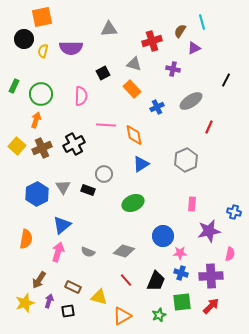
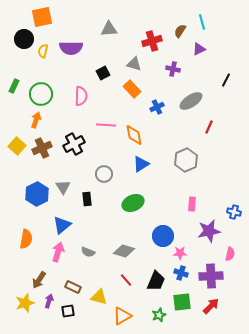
purple triangle at (194, 48): moved 5 px right, 1 px down
black rectangle at (88, 190): moved 1 px left, 9 px down; rotated 64 degrees clockwise
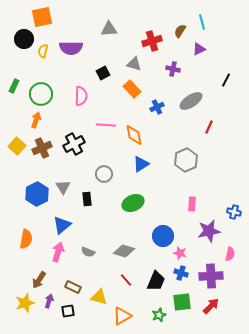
pink star at (180, 253): rotated 16 degrees clockwise
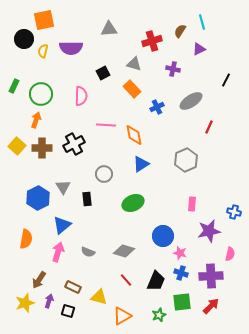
orange square at (42, 17): moved 2 px right, 3 px down
brown cross at (42, 148): rotated 24 degrees clockwise
blue hexagon at (37, 194): moved 1 px right, 4 px down
black square at (68, 311): rotated 24 degrees clockwise
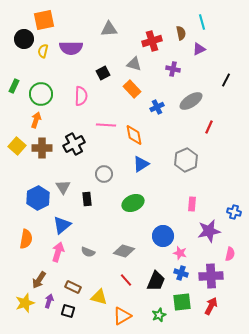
brown semicircle at (180, 31): moved 1 px right, 2 px down; rotated 136 degrees clockwise
red arrow at (211, 306): rotated 18 degrees counterclockwise
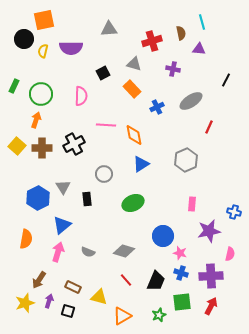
purple triangle at (199, 49): rotated 32 degrees clockwise
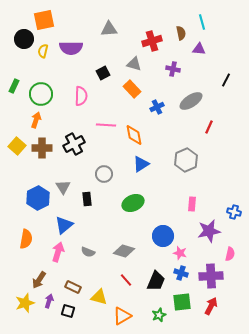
blue triangle at (62, 225): moved 2 px right
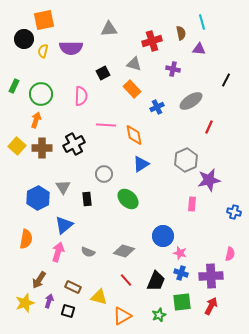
green ellipse at (133, 203): moved 5 px left, 4 px up; rotated 65 degrees clockwise
purple star at (209, 231): moved 51 px up
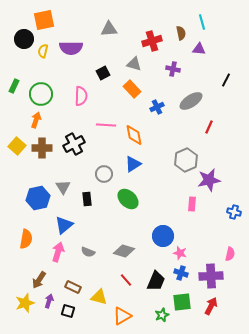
blue triangle at (141, 164): moved 8 px left
blue hexagon at (38, 198): rotated 15 degrees clockwise
green star at (159, 315): moved 3 px right
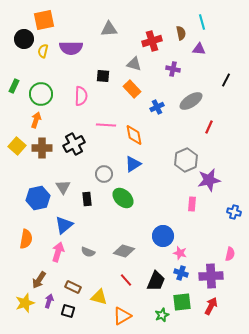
black square at (103, 73): moved 3 px down; rotated 32 degrees clockwise
green ellipse at (128, 199): moved 5 px left, 1 px up
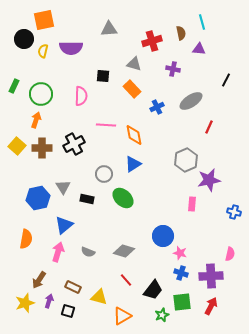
black rectangle at (87, 199): rotated 72 degrees counterclockwise
black trapezoid at (156, 281): moved 3 px left, 9 px down; rotated 15 degrees clockwise
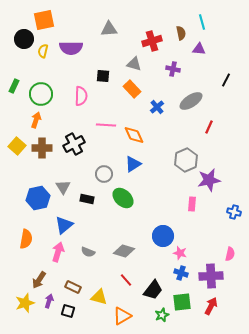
blue cross at (157, 107): rotated 16 degrees counterclockwise
orange diamond at (134, 135): rotated 15 degrees counterclockwise
